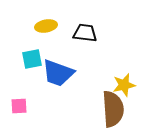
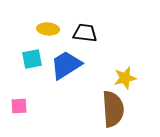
yellow ellipse: moved 2 px right, 3 px down; rotated 15 degrees clockwise
blue trapezoid: moved 8 px right, 8 px up; rotated 128 degrees clockwise
yellow star: moved 1 px right, 7 px up
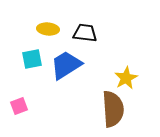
yellow star: moved 1 px right; rotated 15 degrees counterclockwise
pink square: rotated 18 degrees counterclockwise
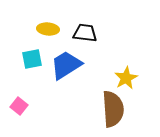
pink square: rotated 30 degrees counterclockwise
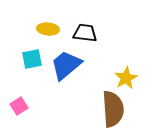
blue trapezoid: rotated 8 degrees counterclockwise
pink square: rotated 18 degrees clockwise
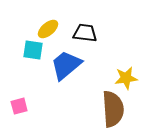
yellow ellipse: rotated 45 degrees counterclockwise
cyan square: moved 1 px right, 9 px up; rotated 20 degrees clockwise
yellow star: rotated 20 degrees clockwise
pink square: rotated 18 degrees clockwise
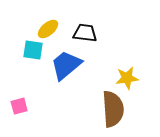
yellow star: moved 1 px right
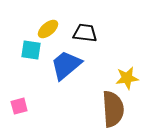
cyan square: moved 2 px left
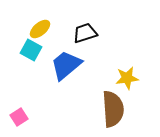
yellow ellipse: moved 8 px left
black trapezoid: rotated 25 degrees counterclockwise
cyan square: rotated 20 degrees clockwise
pink square: moved 11 px down; rotated 18 degrees counterclockwise
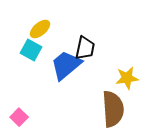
black trapezoid: moved 15 px down; rotated 120 degrees clockwise
pink square: rotated 12 degrees counterclockwise
